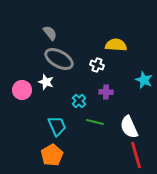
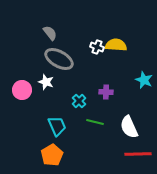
white cross: moved 18 px up
red line: moved 2 px right, 1 px up; rotated 76 degrees counterclockwise
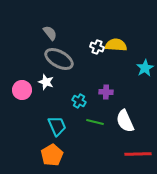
cyan star: moved 1 px right, 12 px up; rotated 18 degrees clockwise
cyan cross: rotated 16 degrees counterclockwise
white semicircle: moved 4 px left, 6 px up
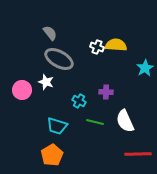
cyan trapezoid: rotated 130 degrees clockwise
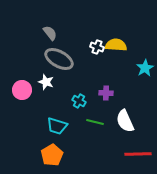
purple cross: moved 1 px down
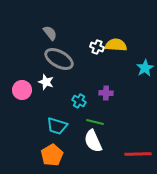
white semicircle: moved 32 px left, 20 px down
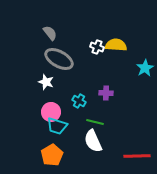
pink circle: moved 29 px right, 22 px down
red line: moved 1 px left, 2 px down
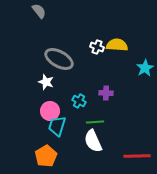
gray semicircle: moved 11 px left, 22 px up
yellow semicircle: moved 1 px right
pink circle: moved 1 px left, 1 px up
green line: rotated 18 degrees counterclockwise
cyan trapezoid: rotated 90 degrees clockwise
orange pentagon: moved 6 px left, 1 px down
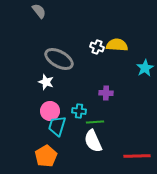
cyan cross: moved 10 px down; rotated 24 degrees counterclockwise
